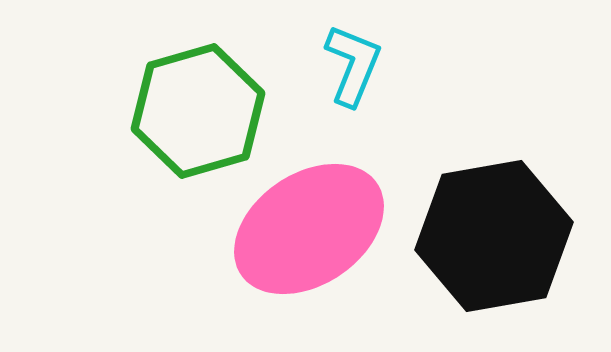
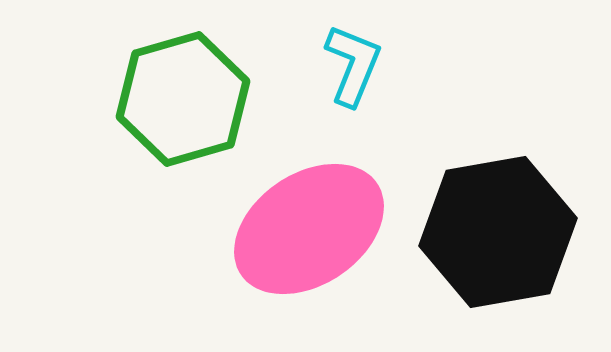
green hexagon: moved 15 px left, 12 px up
black hexagon: moved 4 px right, 4 px up
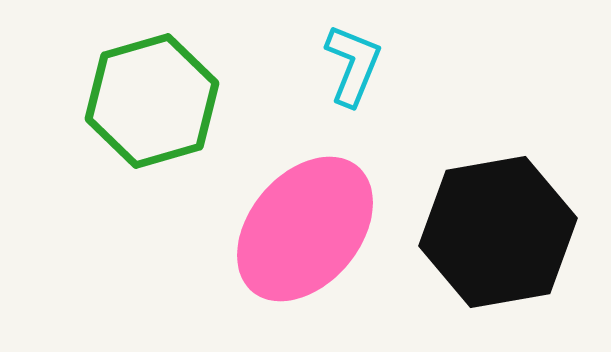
green hexagon: moved 31 px left, 2 px down
pink ellipse: moved 4 px left; rotated 16 degrees counterclockwise
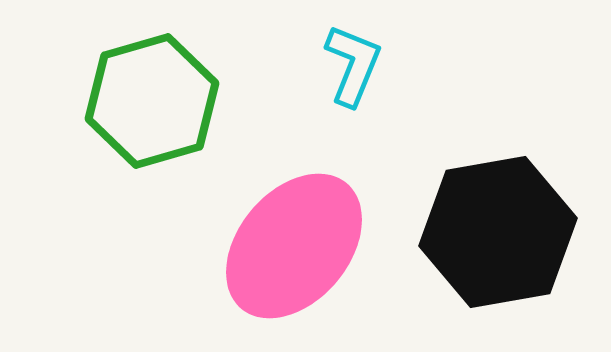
pink ellipse: moved 11 px left, 17 px down
